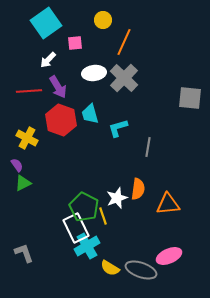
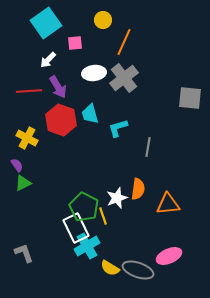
gray cross: rotated 8 degrees clockwise
gray ellipse: moved 3 px left
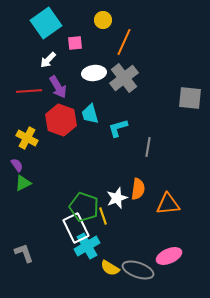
green pentagon: rotated 8 degrees counterclockwise
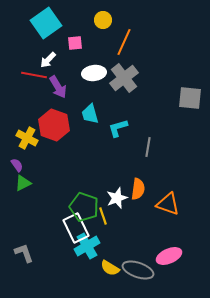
red line: moved 5 px right, 16 px up; rotated 15 degrees clockwise
red hexagon: moved 7 px left, 5 px down
orange triangle: rotated 25 degrees clockwise
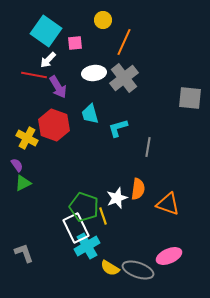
cyan square: moved 8 px down; rotated 20 degrees counterclockwise
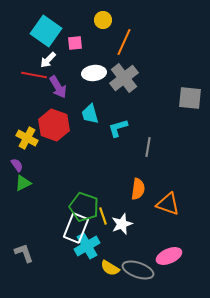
white star: moved 5 px right, 26 px down
white rectangle: rotated 48 degrees clockwise
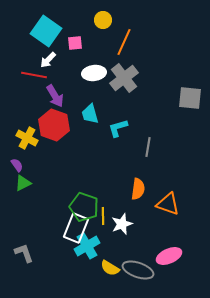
purple arrow: moved 3 px left, 9 px down
yellow line: rotated 18 degrees clockwise
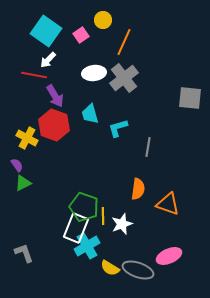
pink square: moved 6 px right, 8 px up; rotated 28 degrees counterclockwise
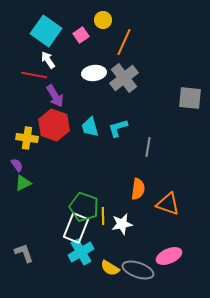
white arrow: rotated 102 degrees clockwise
cyan trapezoid: moved 13 px down
yellow cross: rotated 20 degrees counterclockwise
white star: rotated 10 degrees clockwise
cyan cross: moved 6 px left, 6 px down
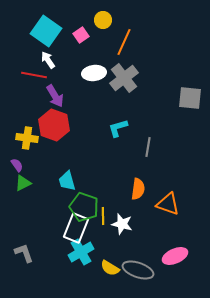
cyan trapezoid: moved 23 px left, 54 px down
white star: rotated 25 degrees clockwise
pink ellipse: moved 6 px right
